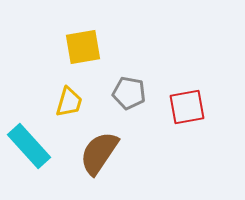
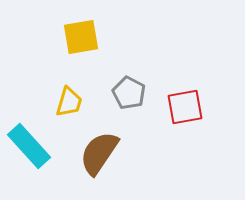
yellow square: moved 2 px left, 10 px up
gray pentagon: rotated 16 degrees clockwise
red square: moved 2 px left
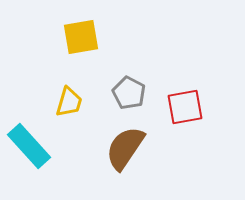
brown semicircle: moved 26 px right, 5 px up
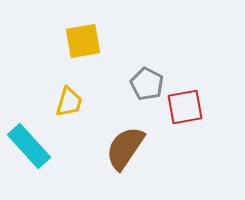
yellow square: moved 2 px right, 4 px down
gray pentagon: moved 18 px right, 9 px up
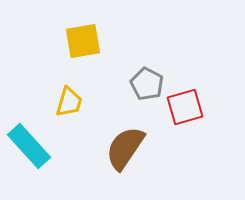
red square: rotated 6 degrees counterclockwise
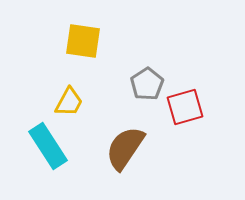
yellow square: rotated 18 degrees clockwise
gray pentagon: rotated 12 degrees clockwise
yellow trapezoid: rotated 12 degrees clockwise
cyan rectangle: moved 19 px right; rotated 9 degrees clockwise
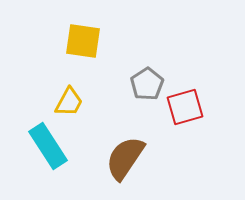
brown semicircle: moved 10 px down
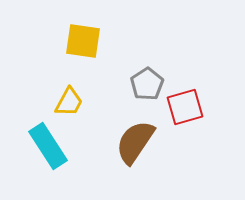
brown semicircle: moved 10 px right, 16 px up
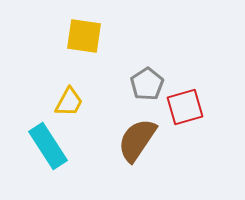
yellow square: moved 1 px right, 5 px up
brown semicircle: moved 2 px right, 2 px up
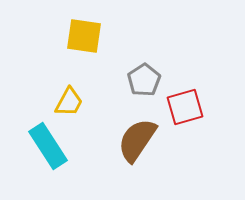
gray pentagon: moved 3 px left, 4 px up
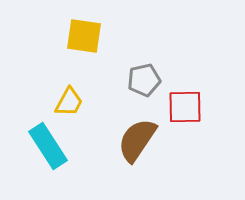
gray pentagon: rotated 20 degrees clockwise
red square: rotated 15 degrees clockwise
